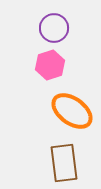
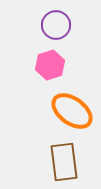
purple circle: moved 2 px right, 3 px up
brown rectangle: moved 1 px up
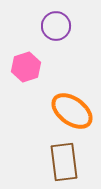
purple circle: moved 1 px down
pink hexagon: moved 24 px left, 2 px down
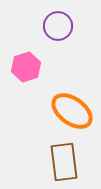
purple circle: moved 2 px right
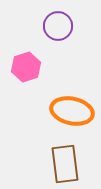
orange ellipse: rotated 24 degrees counterclockwise
brown rectangle: moved 1 px right, 2 px down
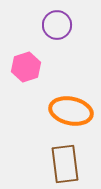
purple circle: moved 1 px left, 1 px up
orange ellipse: moved 1 px left
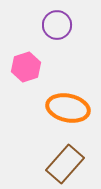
orange ellipse: moved 3 px left, 3 px up
brown rectangle: rotated 48 degrees clockwise
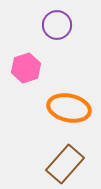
pink hexagon: moved 1 px down
orange ellipse: moved 1 px right
